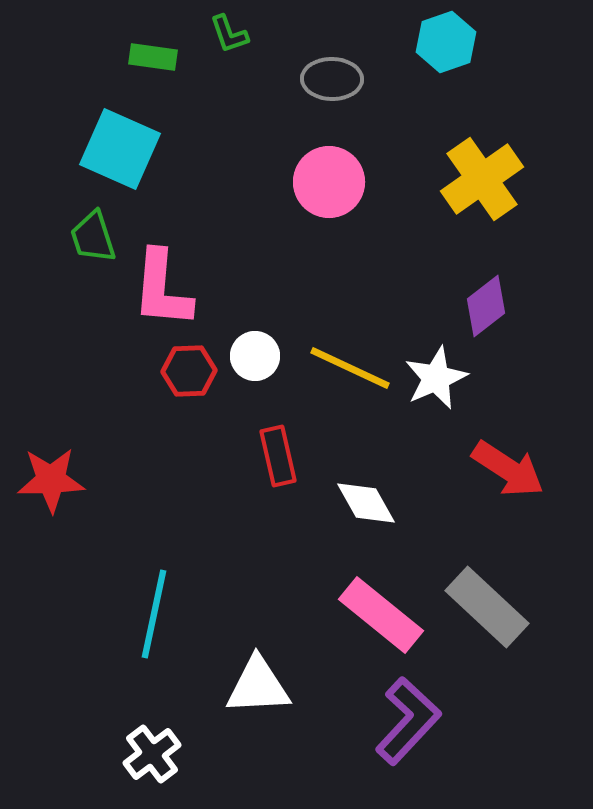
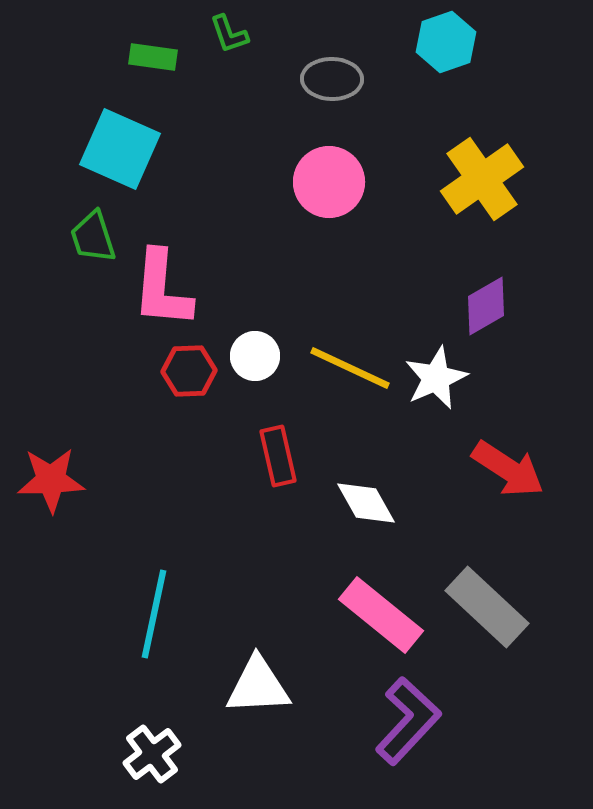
purple diamond: rotated 8 degrees clockwise
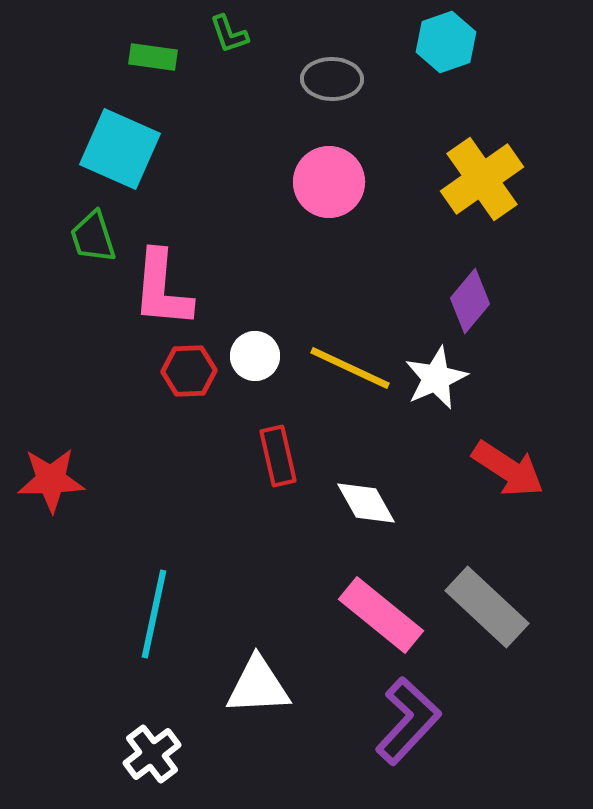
purple diamond: moved 16 px left, 5 px up; rotated 20 degrees counterclockwise
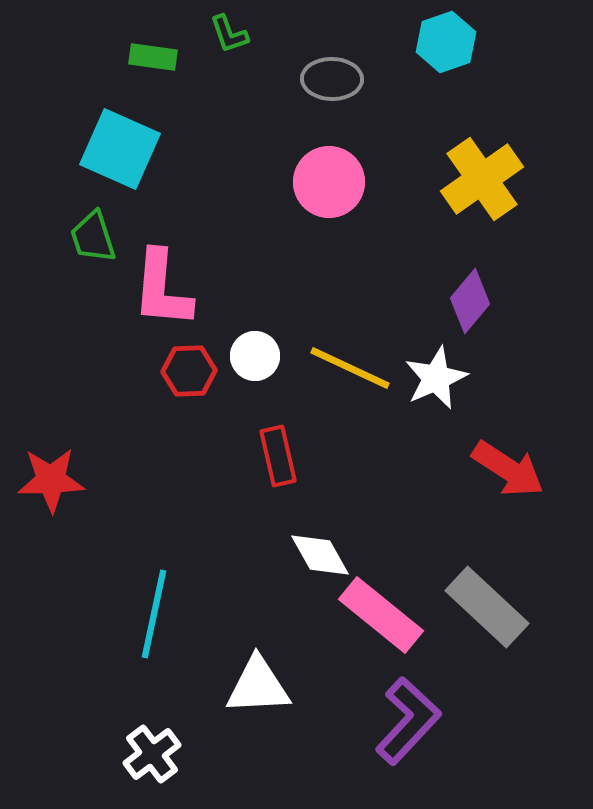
white diamond: moved 46 px left, 52 px down
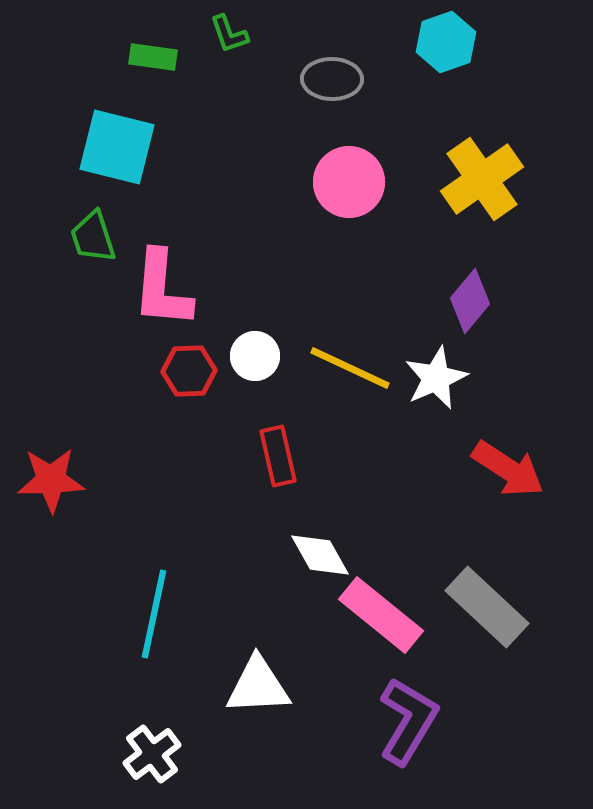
cyan square: moved 3 px left, 2 px up; rotated 10 degrees counterclockwise
pink circle: moved 20 px right
purple L-shape: rotated 12 degrees counterclockwise
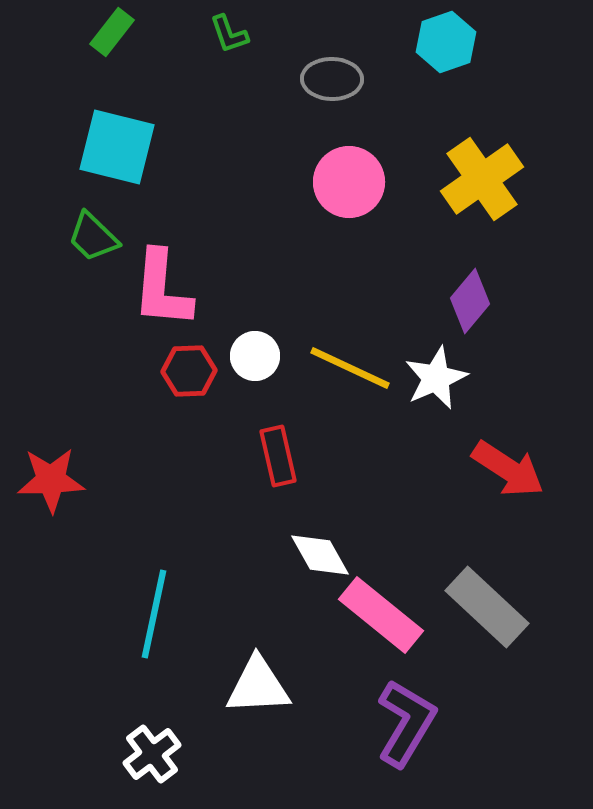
green rectangle: moved 41 px left, 25 px up; rotated 60 degrees counterclockwise
green trapezoid: rotated 28 degrees counterclockwise
purple L-shape: moved 2 px left, 2 px down
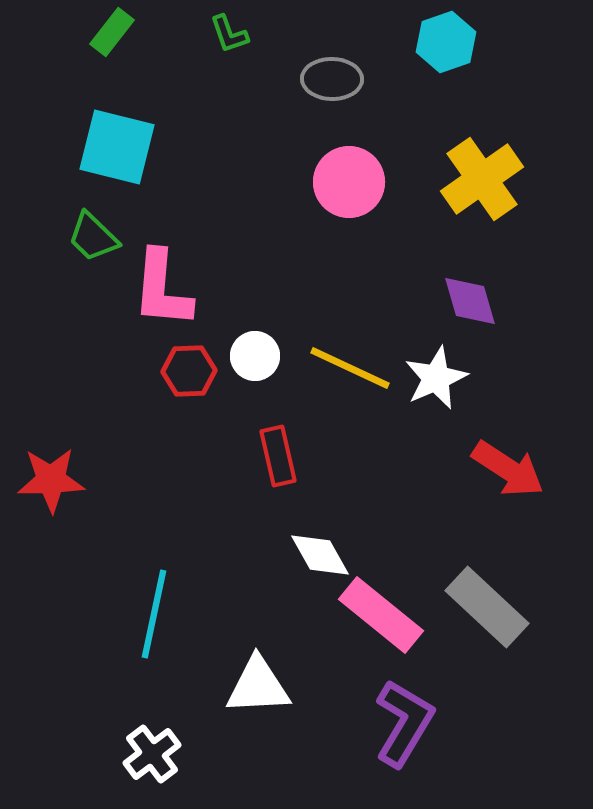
purple diamond: rotated 56 degrees counterclockwise
purple L-shape: moved 2 px left
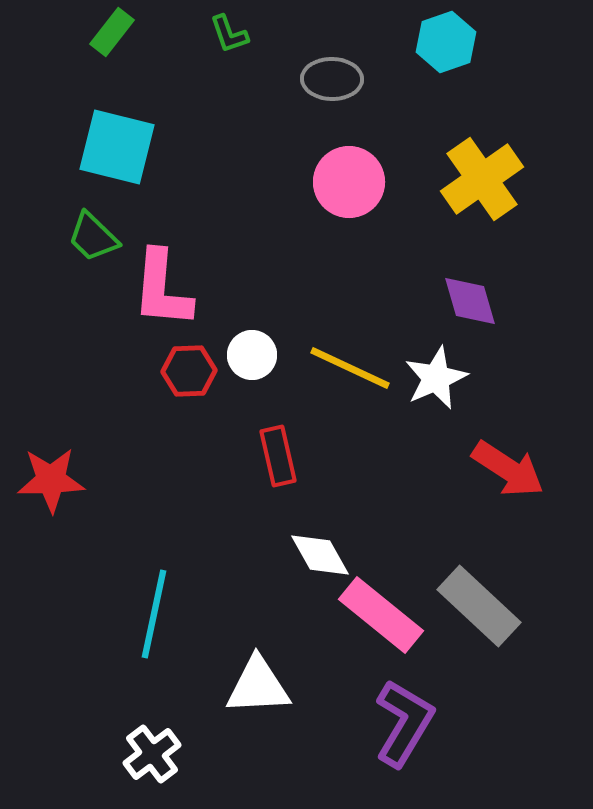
white circle: moved 3 px left, 1 px up
gray rectangle: moved 8 px left, 1 px up
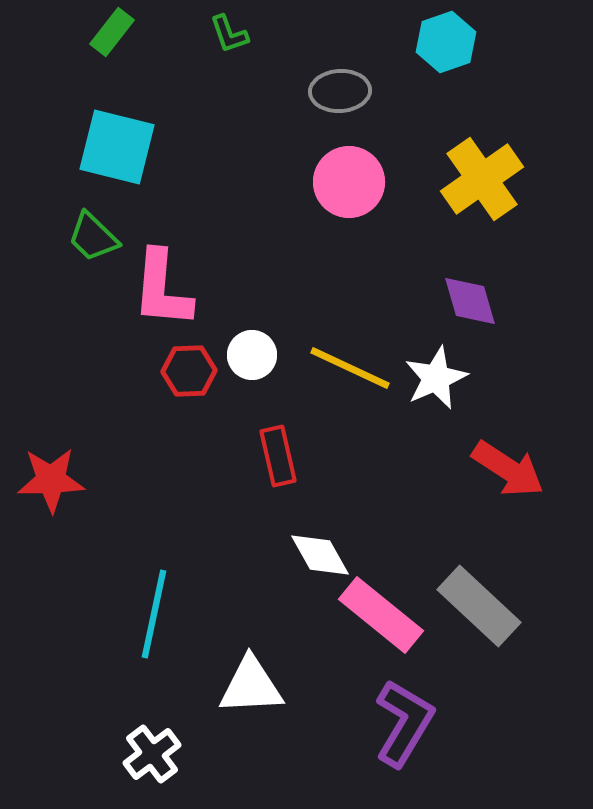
gray ellipse: moved 8 px right, 12 px down; rotated 4 degrees counterclockwise
white triangle: moved 7 px left
